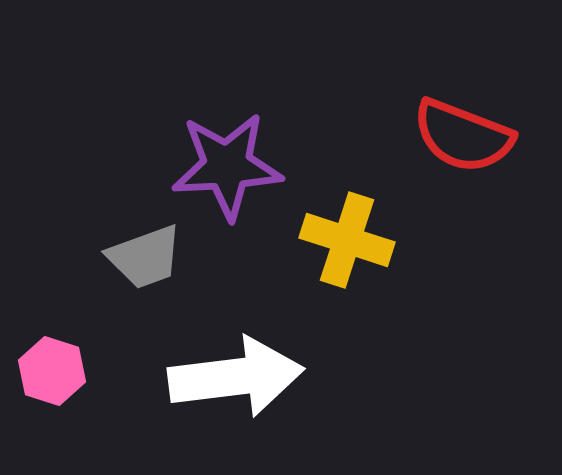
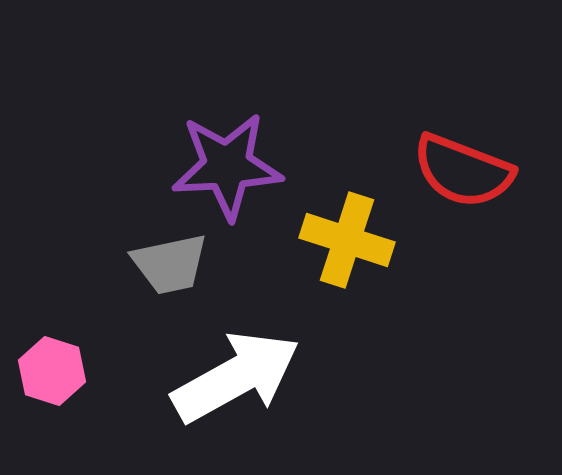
red semicircle: moved 35 px down
gray trapezoid: moved 25 px right, 7 px down; rotated 8 degrees clockwise
white arrow: rotated 22 degrees counterclockwise
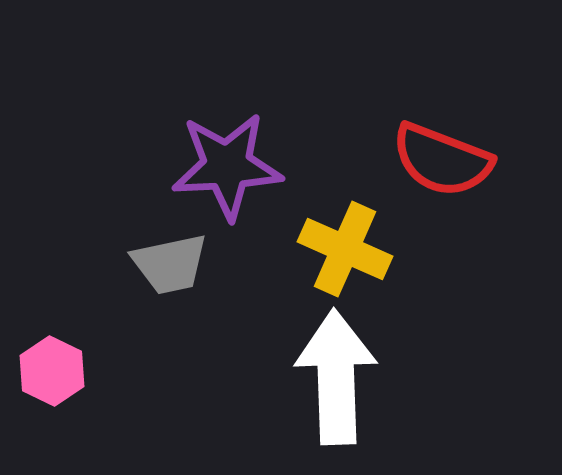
red semicircle: moved 21 px left, 11 px up
yellow cross: moved 2 px left, 9 px down; rotated 6 degrees clockwise
pink hexagon: rotated 8 degrees clockwise
white arrow: moved 100 px right; rotated 63 degrees counterclockwise
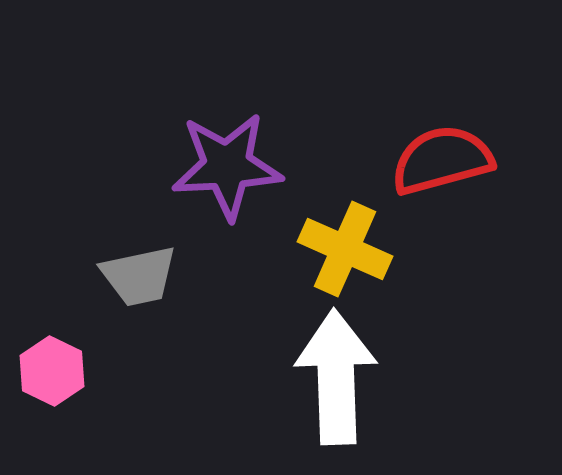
red semicircle: rotated 144 degrees clockwise
gray trapezoid: moved 31 px left, 12 px down
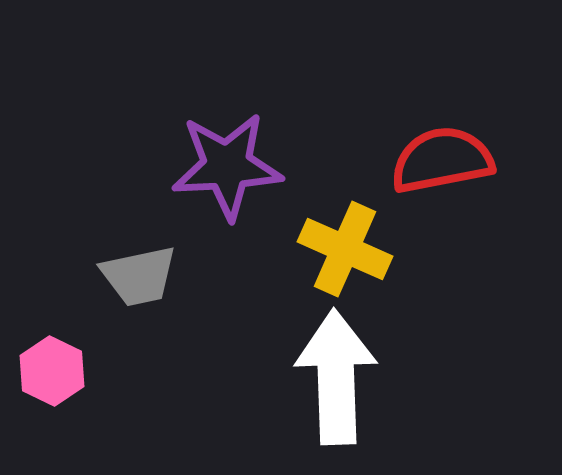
red semicircle: rotated 4 degrees clockwise
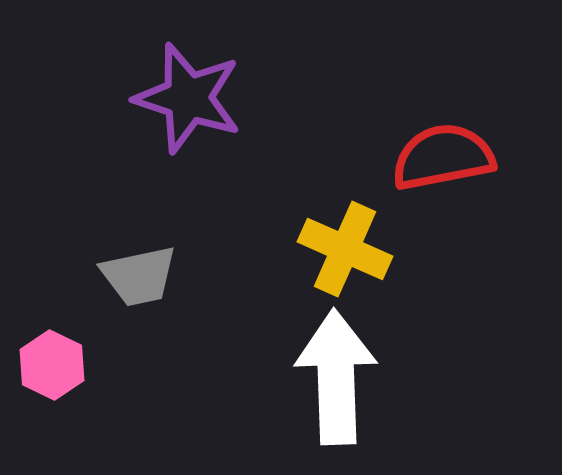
red semicircle: moved 1 px right, 3 px up
purple star: moved 39 px left, 68 px up; rotated 21 degrees clockwise
pink hexagon: moved 6 px up
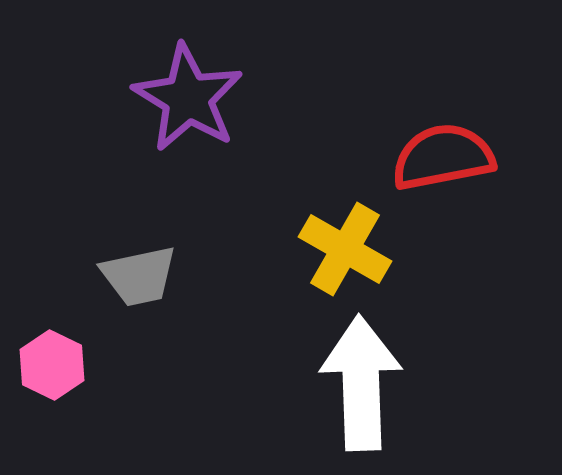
purple star: rotated 13 degrees clockwise
yellow cross: rotated 6 degrees clockwise
white arrow: moved 25 px right, 6 px down
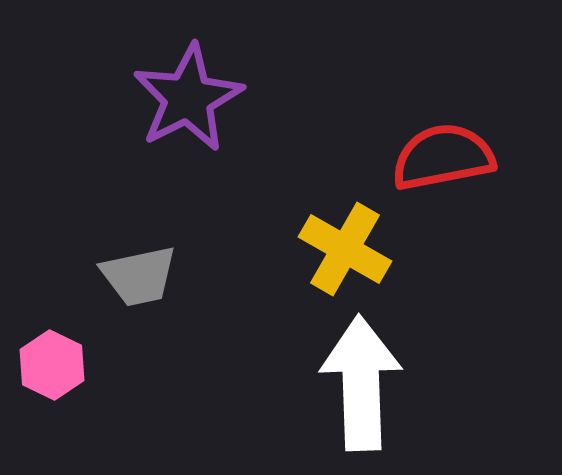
purple star: rotated 14 degrees clockwise
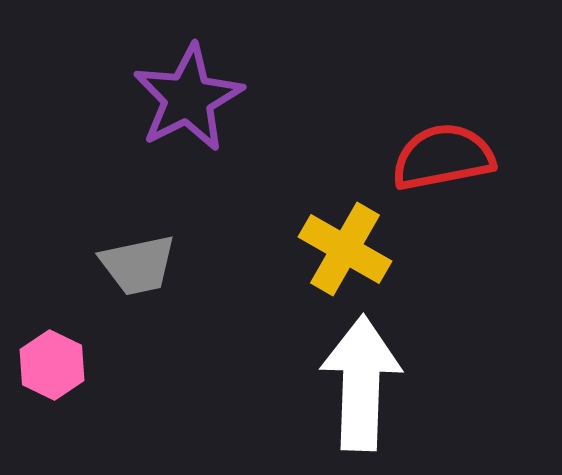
gray trapezoid: moved 1 px left, 11 px up
white arrow: rotated 4 degrees clockwise
